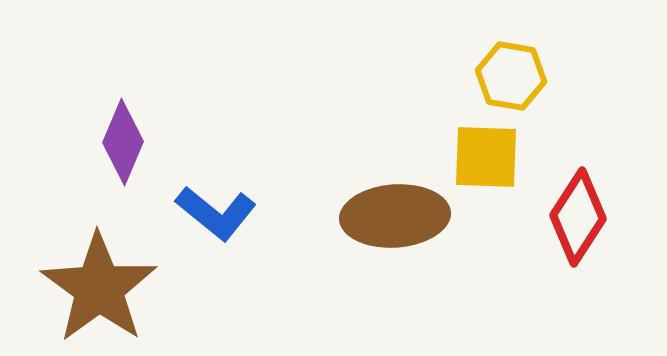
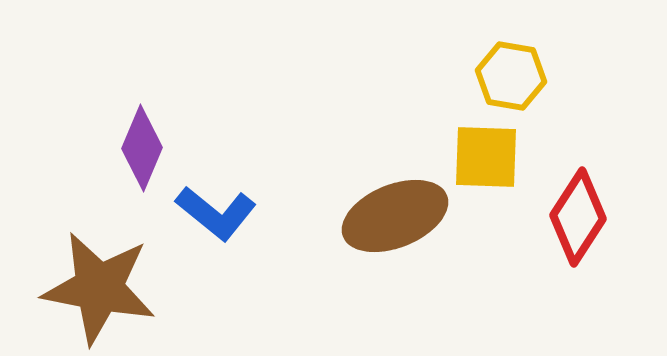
purple diamond: moved 19 px right, 6 px down
brown ellipse: rotated 18 degrees counterclockwise
brown star: rotated 25 degrees counterclockwise
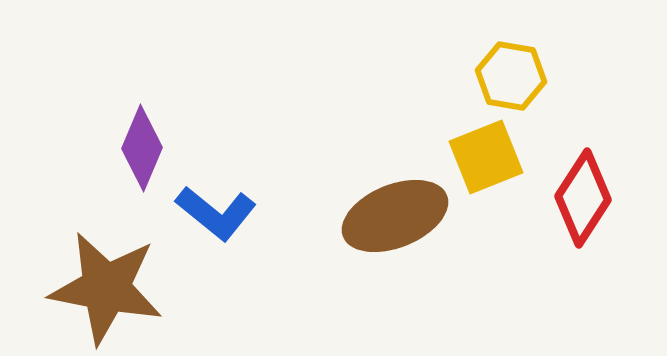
yellow square: rotated 24 degrees counterclockwise
red diamond: moved 5 px right, 19 px up
brown star: moved 7 px right
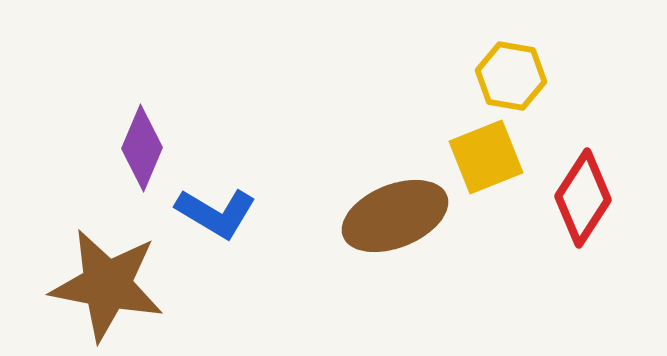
blue L-shape: rotated 8 degrees counterclockwise
brown star: moved 1 px right, 3 px up
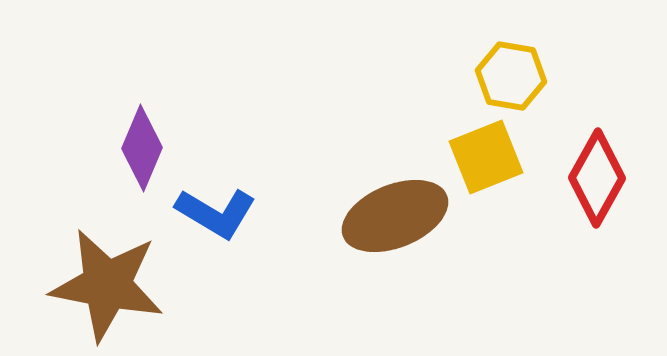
red diamond: moved 14 px right, 20 px up; rotated 4 degrees counterclockwise
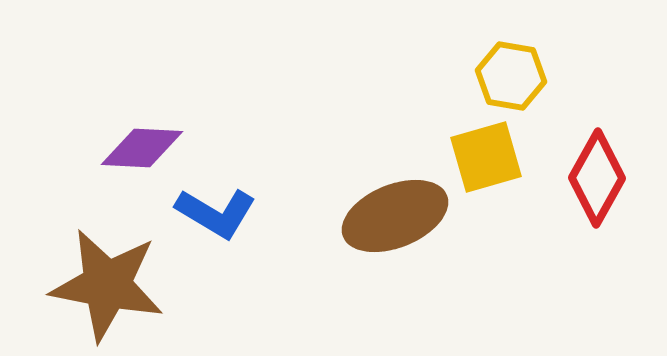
purple diamond: rotated 70 degrees clockwise
yellow square: rotated 6 degrees clockwise
